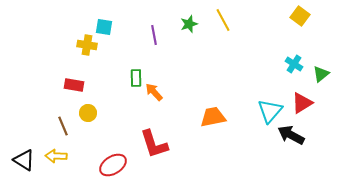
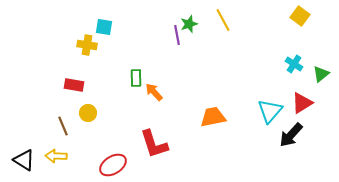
purple line: moved 23 px right
black arrow: rotated 76 degrees counterclockwise
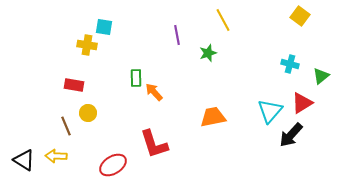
green star: moved 19 px right, 29 px down
cyan cross: moved 4 px left; rotated 18 degrees counterclockwise
green triangle: moved 2 px down
brown line: moved 3 px right
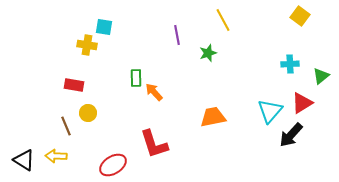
cyan cross: rotated 18 degrees counterclockwise
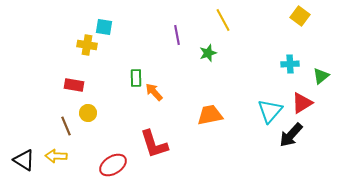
orange trapezoid: moved 3 px left, 2 px up
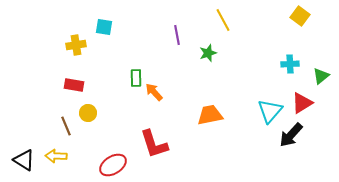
yellow cross: moved 11 px left; rotated 18 degrees counterclockwise
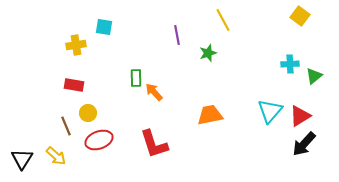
green triangle: moved 7 px left
red triangle: moved 2 px left, 13 px down
black arrow: moved 13 px right, 9 px down
yellow arrow: rotated 140 degrees counterclockwise
black triangle: moved 2 px left, 1 px up; rotated 30 degrees clockwise
red ellipse: moved 14 px left, 25 px up; rotated 12 degrees clockwise
